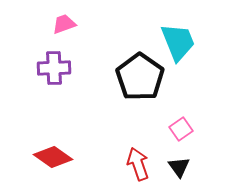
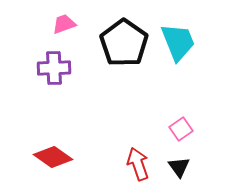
black pentagon: moved 16 px left, 34 px up
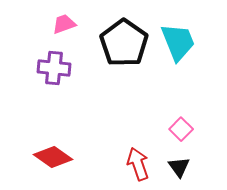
purple cross: rotated 8 degrees clockwise
pink square: rotated 10 degrees counterclockwise
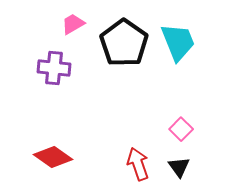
pink trapezoid: moved 9 px right; rotated 10 degrees counterclockwise
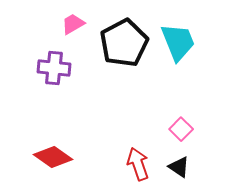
black pentagon: rotated 9 degrees clockwise
black triangle: rotated 20 degrees counterclockwise
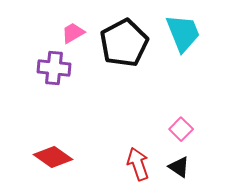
pink trapezoid: moved 9 px down
cyan trapezoid: moved 5 px right, 9 px up
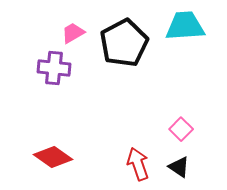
cyan trapezoid: moved 2 px right, 7 px up; rotated 72 degrees counterclockwise
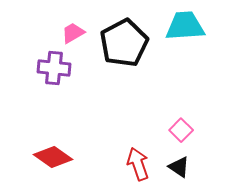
pink square: moved 1 px down
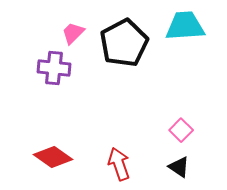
pink trapezoid: rotated 15 degrees counterclockwise
red arrow: moved 19 px left
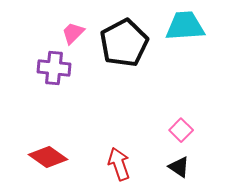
red diamond: moved 5 px left
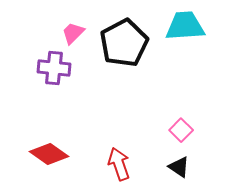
red diamond: moved 1 px right, 3 px up
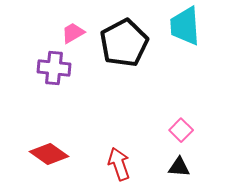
cyan trapezoid: rotated 90 degrees counterclockwise
pink trapezoid: rotated 15 degrees clockwise
black triangle: rotated 30 degrees counterclockwise
